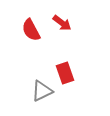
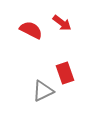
red semicircle: rotated 145 degrees clockwise
gray triangle: moved 1 px right
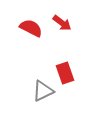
red semicircle: moved 2 px up
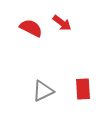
red rectangle: moved 18 px right, 16 px down; rotated 15 degrees clockwise
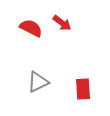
gray triangle: moved 5 px left, 9 px up
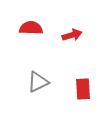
red arrow: moved 10 px right, 12 px down; rotated 54 degrees counterclockwise
red semicircle: rotated 25 degrees counterclockwise
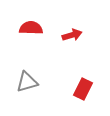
gray triangle: moved 11 px left; rotated 10 degrees clockwise
red rectangle: rotated 30 degrees clockwise
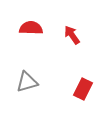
red arrow: rotated 108 degrees counterclockwise
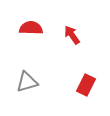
red rectangle: moved 3 px right, 4 px up
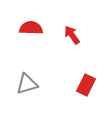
gray triangle: moved 2 px down
